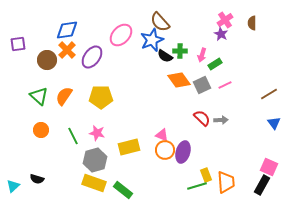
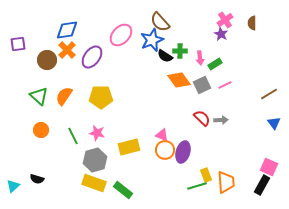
pink arrow at (202, 55): moved 2 px left, 3 px down; rotated 24 degrees counterclockwise
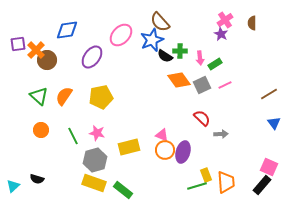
orange cross at (67, 50): moved 31 px left
yellow pentagon at (101, 97): rotated 10 degrees counterclockwise
gray arrow at (221, 120): moved 14 px down
black rectangle at (262, 185): rotated 12 degrees clockwise
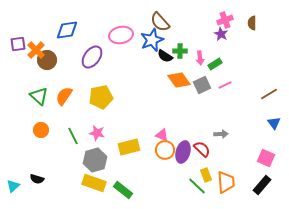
pink cross at (225, 20): rotated 14 degrees clockwise
pink ellipse at (121, 35): rotated 35 degrees clockwise
red semicircle at (202, 118): moved 31 px down
pink square at (269, 167): moved 3 px left, 9 px up
green line at (197, 186): rotated 60 degrees clockwise
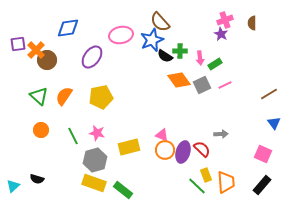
blue diamond at (67, 30): moved 1 px right, 2 px up
pink square at (266, 158): moved 3 px left, 4 px up
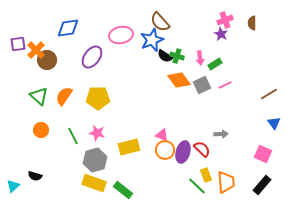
green cross at (180, 51): moved 3 px left, 5 px down; rotated 16 degrees clockwise
yellow pentagon at (101, 97): moved 3 px left, 1 px down; rotated 10 degrees clockwise
black semicircle at (37, 179): moved 2 px left, 3 px up
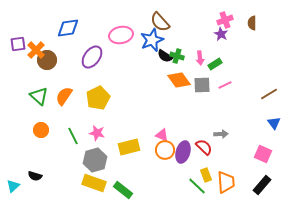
gray square at (202, 85): rotated 24 degrees clockwise
yellow pentagon at (98, 98): rotated 25 degrees counterclockwise
red semicircle at (202, 149): moved 2 px right, 2 px up
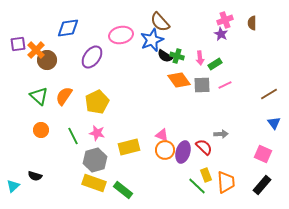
yellow pentagon at (98, 98): moved 1 px left, 4 px down
